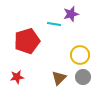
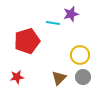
cyan line: moved 1 px left, 1 px up
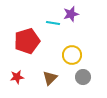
yellow circle: moved 8 px left
brown triangle: moved 9 px left
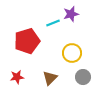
cyan line: rotated 32 degrees counterclockwise
yellow circle: moved 2 px up
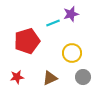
brown triangle: rotated 21 degrees clockwise
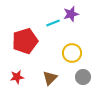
red pentagon: moved 2 px left
brown triangle: rotated 21 degrees counterclockwise
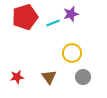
red pentagon: moved 24 px up
brown triangle: moved 1 px left, 1 px up; rotated 21 degrees counterclockwise
